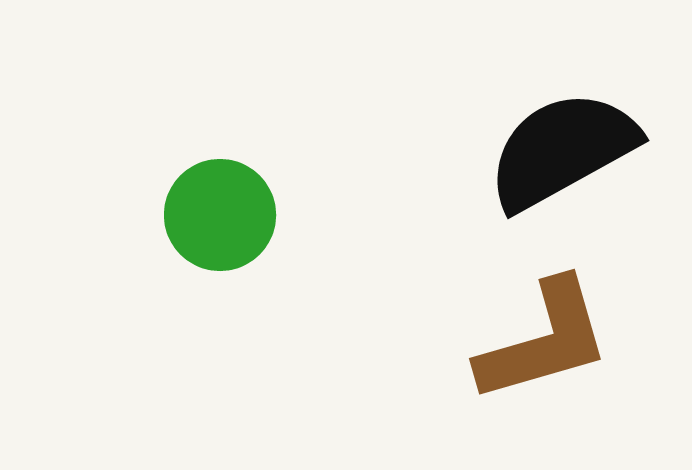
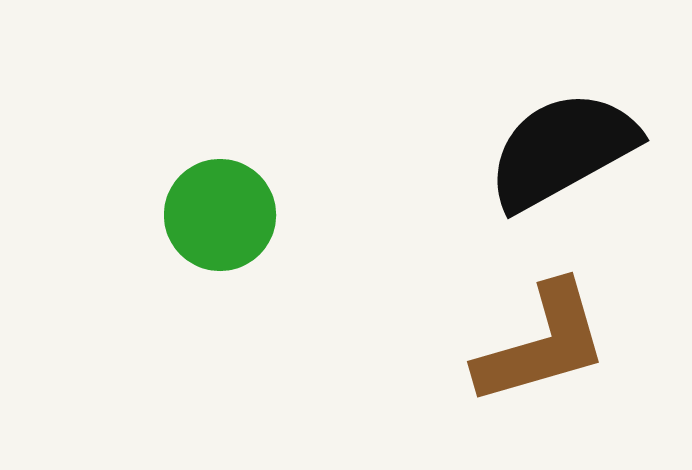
brown L-shape: moved 2 px left, 3 px down
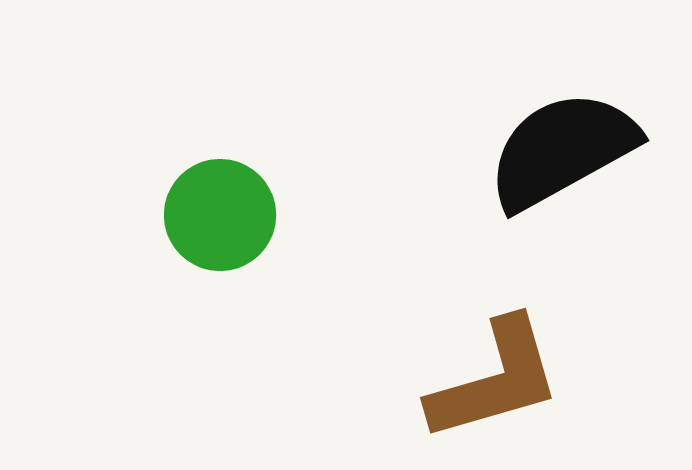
brown L-shape: moved 47 px left, 36 px down
